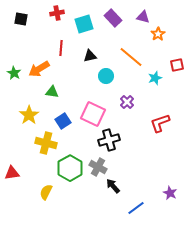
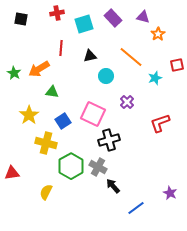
green hexagon: moved 1 px right, 2 px up
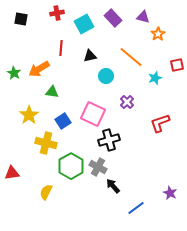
cyan square: rotated 12 degrees counterclockwise
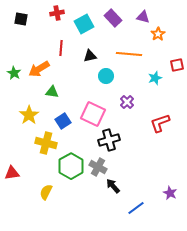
orange line: moved 2 px left, 3 px up; rotated 35 degrees counterclockwise
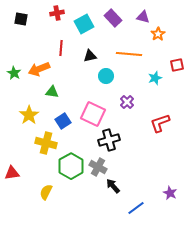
orange arrow: rotated 10 degrees clockwise
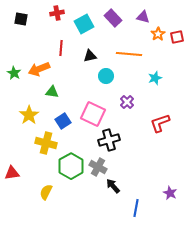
red square: moved 28 px up
blue line: rotated 42 degrees counterclockwise
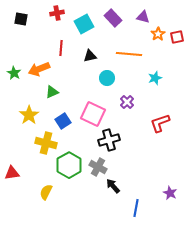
cyan circle: moved 1 px right, 2 px down
green triangle: rotated 32 degrees counterclockwise
green hexagon: moved 2 px left, 1 px up
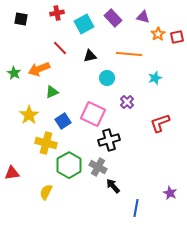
red line: moved 1 px left; rotated 49 degrees counterclockwise
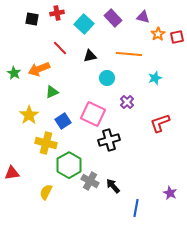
black square: moved 11 px right
cyan square: rotated 18 degrees counterclockwise
gray cross: moved 8 px left, 14 px down
